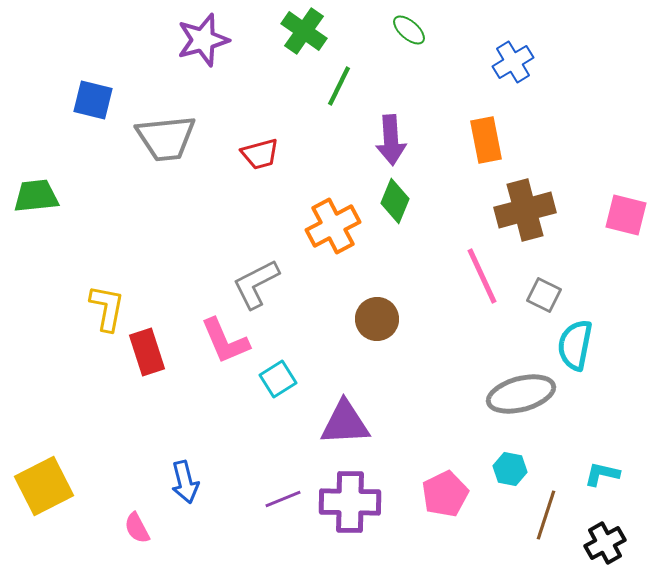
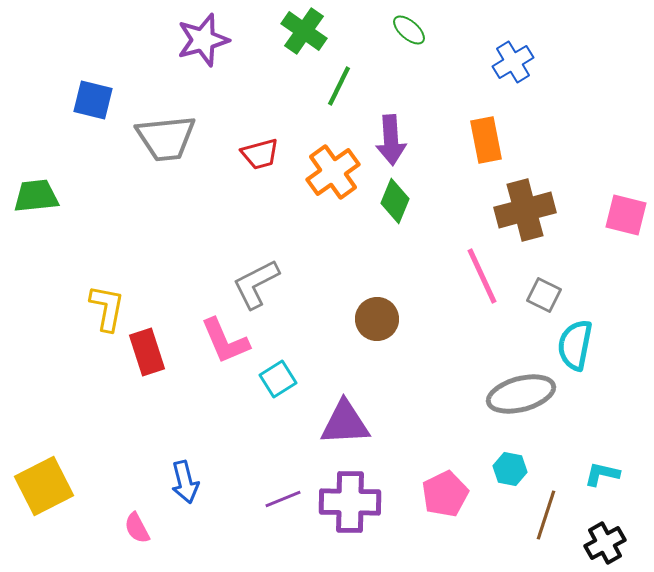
orange cross: moved 54 px up; rotated 8 degrees counterclockwise
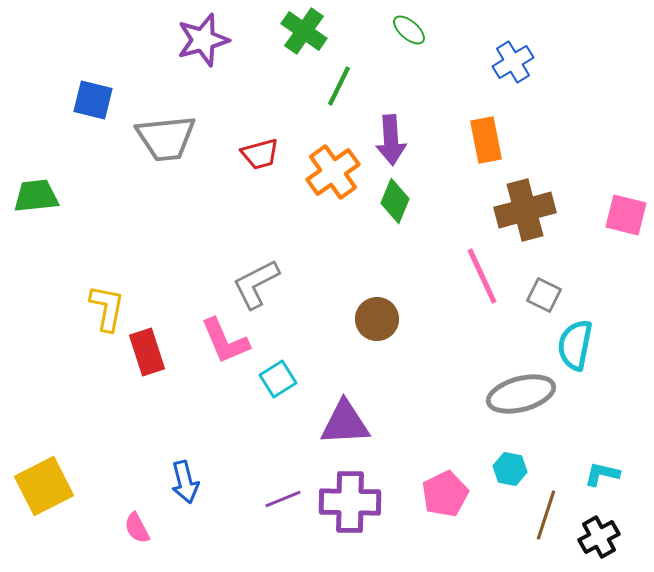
black cross: moved 6 px left, 6 px up
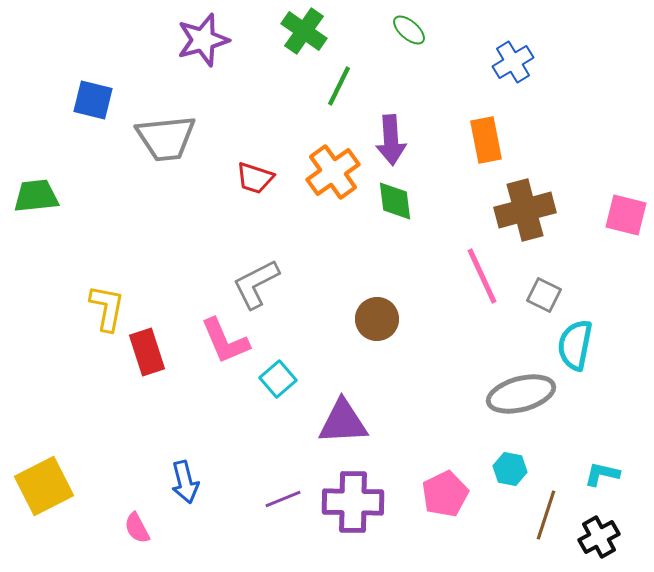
red trapezoid: moved 5 px left, 24 px down; rotated 33 degrees clockwise
green diamond: rotated 30 degrees counterclockwise
cyan square: rotated 9 degrees counterclockwise
purple triangle: moved 2 px left, 1 px up
purple cross: moved 3 px right
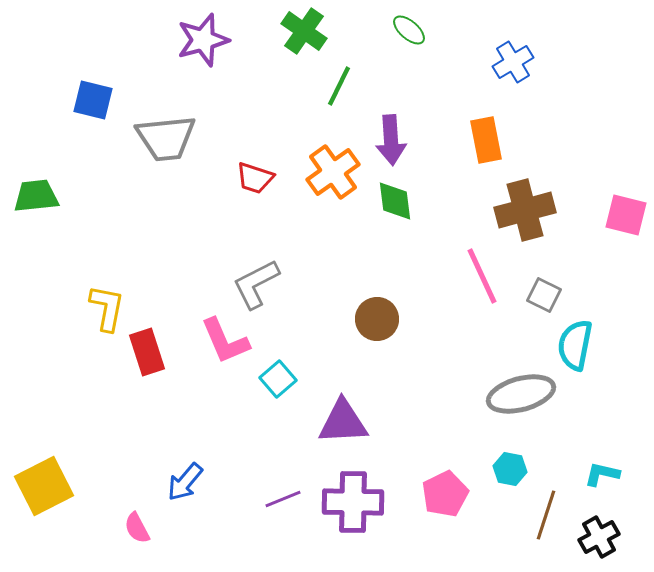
blue arrow: rotated 54 degrees clockwise
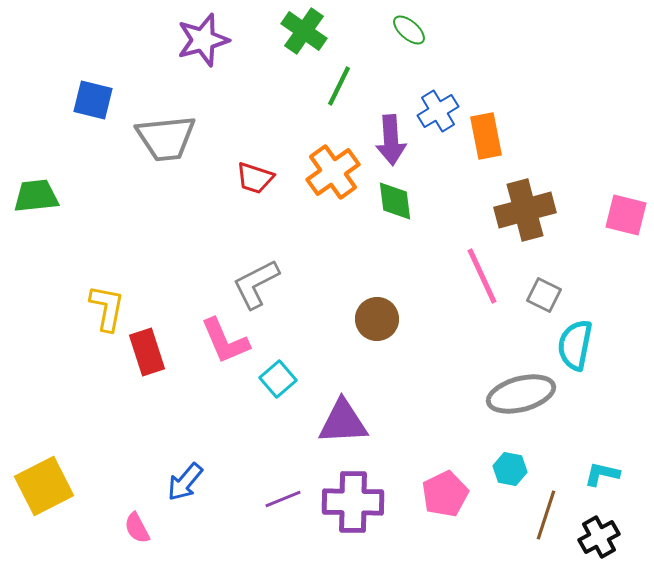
blue cross: moved 75 px left, 49 px down
orange rectangle: moved 4 px up
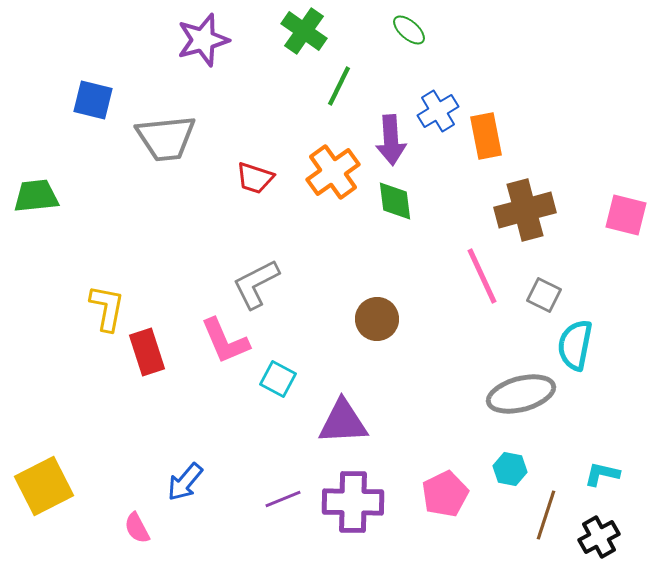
cyan square: rotated 21 degrees counterclockwise
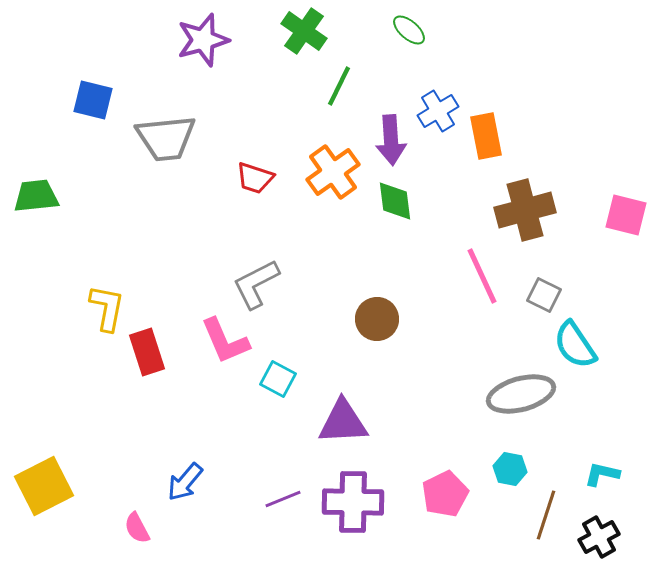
cyan semicircle: rotated 45 degrees counterclockwise
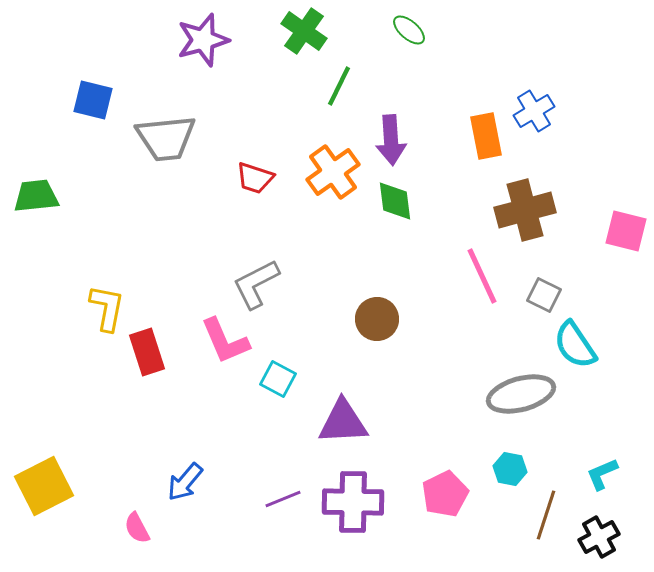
blue cross: moved 96 px right
pink square: moved 16 px down
cyan L-shape: rotated 36 degrees counterclockwise
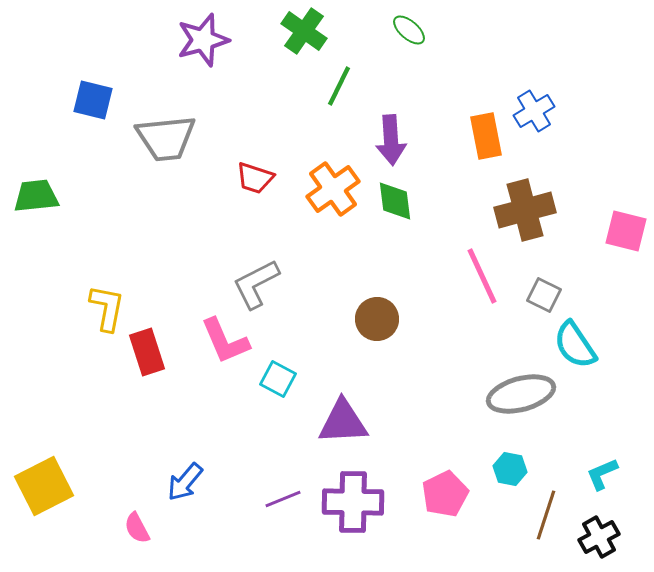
orange cross: moved 17 px down
